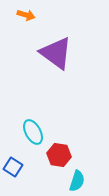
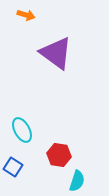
cyan ellipse: moved 11 px left, 2 px up
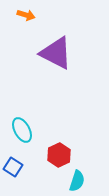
purple triangle: rotated 9 degrees counterclockwise
red hexagon: rotated 25 degrees clockwise
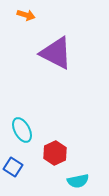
red hexagon: moved 4 px left, 2 px up
cyan semicircle: moved 1 px right; rotated 60 degrees clockwise
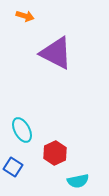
orange arrow: moved 1 px left, 1 px down
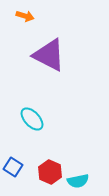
purple triangle: moved 7 px left, 2 px down
cyan ellipse: moved 10 px right, 11 px up; rotated 15 degrees counterclockwise
red hexagon: moved 5 px left, 19 px down; rotated 10 degrees counterclockwise
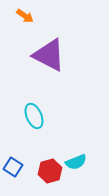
orange arrow: rotated 18 degrees clockwise
cyan ellipse: moved 2 px right, 3 px up; rotated 20 degrees clockwise
red hexagon: moved 1 px up; rotated 20 degrees clockwise
cyan semicircle: moved 2 px left, 19 px up; rotated 10 degrees counterclockwise
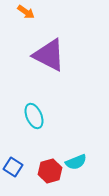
orange arrow: moved 1 px right, 4 px up
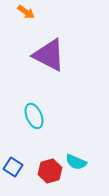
cyan semicircle: rotated 45 degrees clockwise
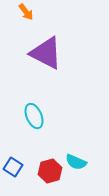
orange arrow: rotated 18 degrees clockwise
purple triangle: moved 3 px left, 2 px up
